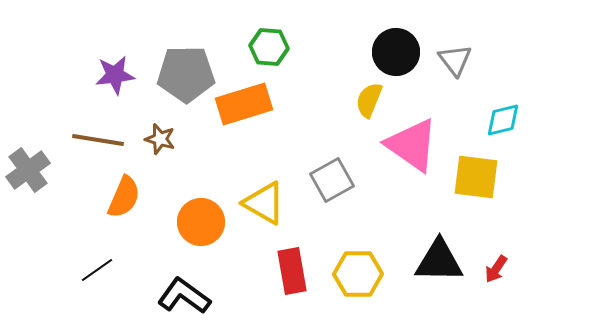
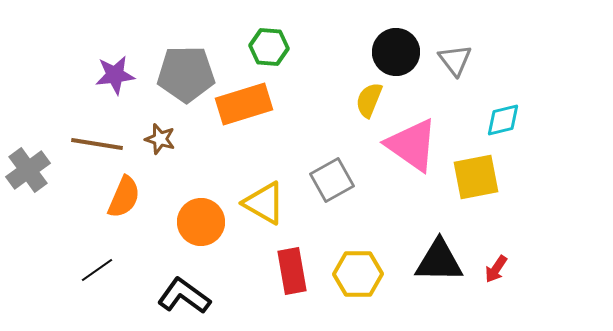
brown line: moved 1 px left, 4 px down
yellow square: rotated 18 degrees counterclockwise
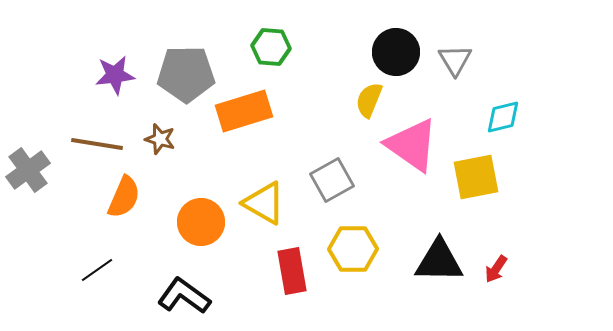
green hexagon: moved 2 px right
gray triangle: rotated 6 degrees clockwise
orange rectangle: moved 7 px down
cyan diamond: moved 3 px up
yellow hexagon: moved 5 px left, 25 px up
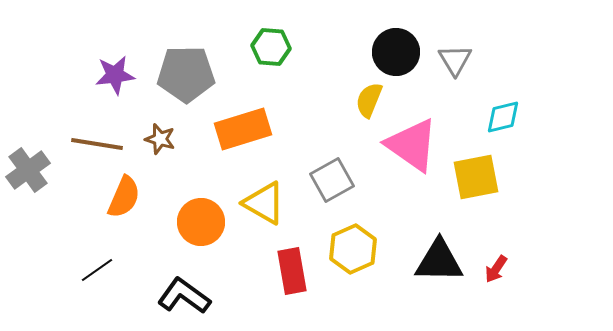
orange rectangle: moved 1 px left, 18 px down
yellow hexagon: rotated 24 degrees counterclockwise
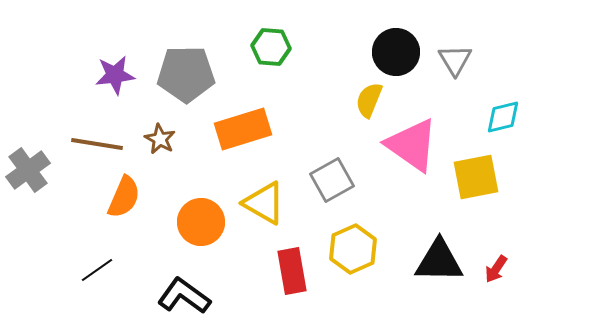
brown star: rotated 12 degrees clockwise
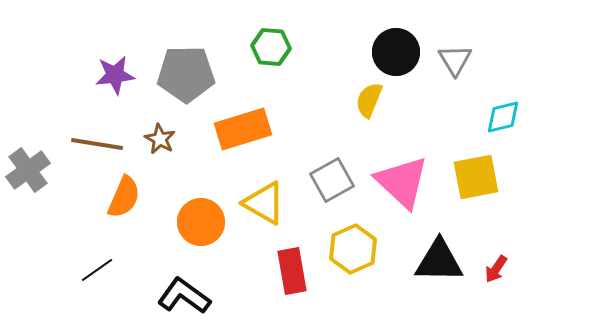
pink triangle: moved 10 px left, 37 px down; rotated 8 degrees clockwise
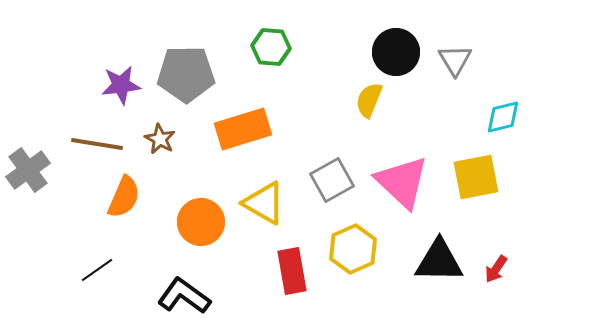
purple star: moved 6 px right, 10 px down
